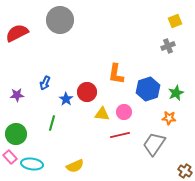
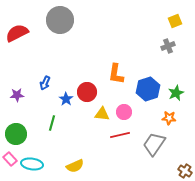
pink rectangle: moved 2 px down
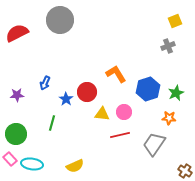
orange L-shape: rotated 140 degrees clockwise
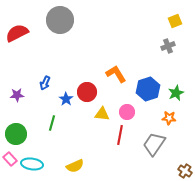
pink circle: moved 3 px right
red line: rotated 66 degrees counterclockwise
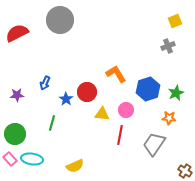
pink circle: moved 1 px left, 2 px up
green circle: moved 1 px left
cyan ellipse: moved 5 px up
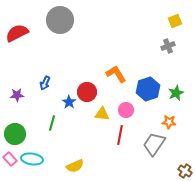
blue star: moved 3 px right, 3 px down
orange star: moved 4 px down
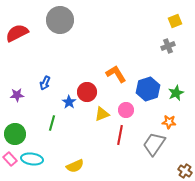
yellow triangle: rotated 28 degrees counterclockwise
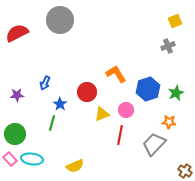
blue star: moved 9 px left, 2 px down
gray trapezoid: rotated 10 degrees clockwise
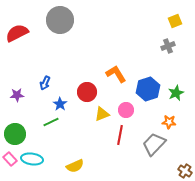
green line: moved 1 px left, 1 px up; rotated 49 degrees clockwise
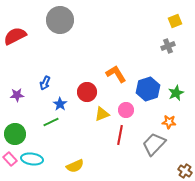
red semicircle: moved 2 px left, 3 px down
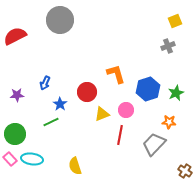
orange L-shape: rotated 15 degrees clockwise
yellow semicircle: rotated 96 degrees clockwise
